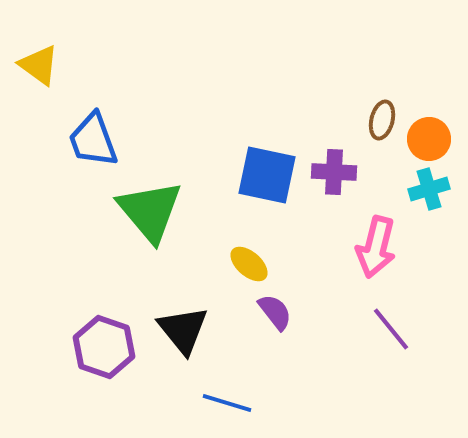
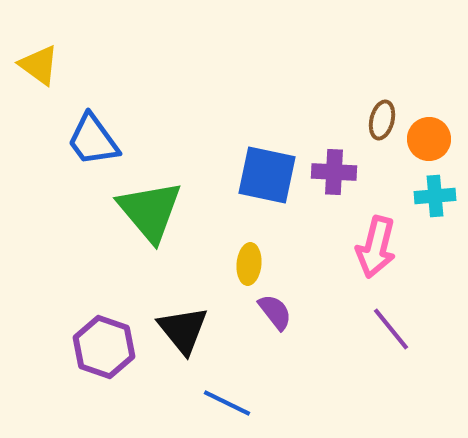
blue trapezoid: rotated 16 degrees counterclockwise
cyan cross: moved 6 px right, 7 px down; rotated 12 degrees clockwise
yellow ellipse: rotated 54 degrees clockwise
blue line: rotated 9 degrees clockwise
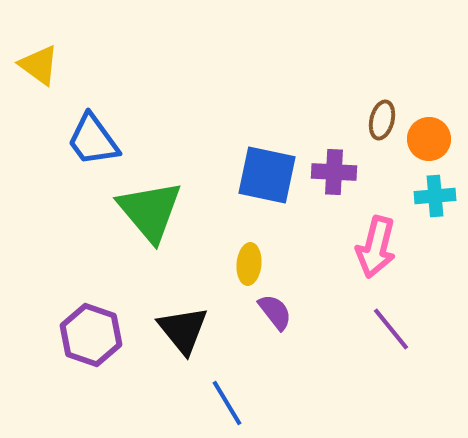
purple hexagon: moved 13 px left, 12 px up
blue line: rotated 33 degrees clockwise
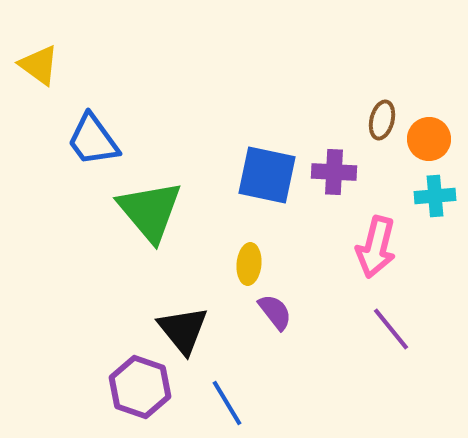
purple hexagon: moved 49 px right, 52 px down
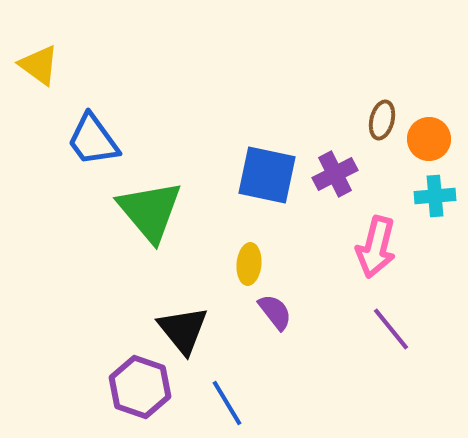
purple cross: moved 1 px right, 2 px down; rotated 30 degrees counterclockwise
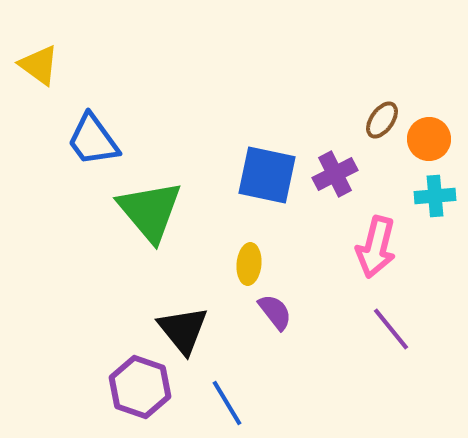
brown ellipse: rotated 21 degrees clockwise
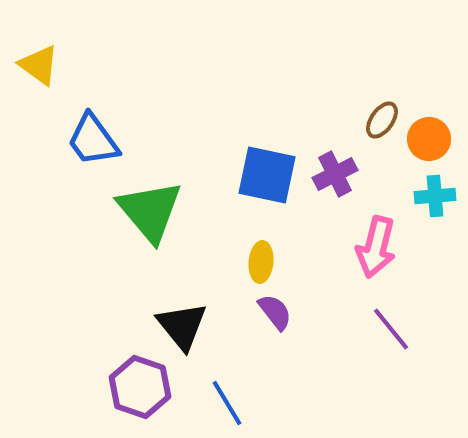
yellow ellipse: moved 12 px right, 2 px up
black triangle: moved 1 px left, 4 px up
